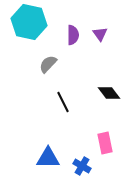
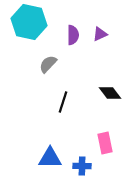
purple triangle: rotated 42 degrees clockwise
black diamond: moved 1 px right
black line: rotated 45 degrees clockwise
blue triangle: moved 2 px right
blue cross: rotated 30 degrees counterclockwise
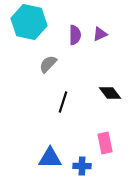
purple semicircle: moved 2 px right
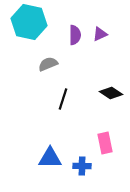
gray semicircle: rotated 24 degrees clockwise
black diamond: moved 1 px right; rotated 20 degrees counterclockwise
black line: moved 3 px up
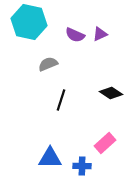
purple semicircle: rotated 114 degrees clockwise
black line: moved 2 px left, 1 px down
pink rectangle: rotated 60 degrees clockwise
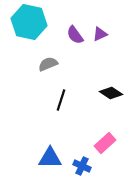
purple semicircle: rotated 30 degrees clockwise
blue cross: rotated 24 degrees clockwise
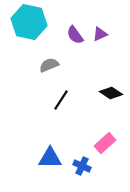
gray semicircle: moved 1 px right, 1 px down
black line: rotated 15 degrees clockwise
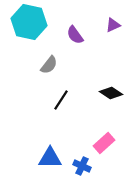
purple triangle: moved 13 px right, 9 px up
gray semicircle: rotated 150 degrees clockwise
pink rectangle: moved 1 px left
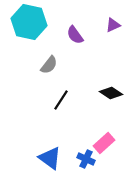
blue triangle: rotated 35 degrees clockwise
blue cross: moved 4 px right, 7 px up
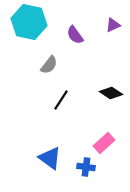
blue cross: moved 8 px down; rotated 18 degrees counterclockwise
